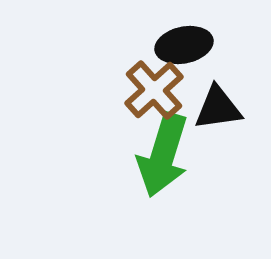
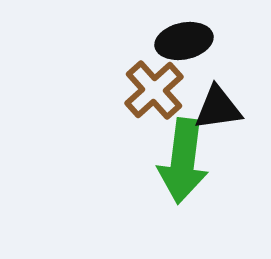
black ellipse: moved 4 px up
green arrow: moved 20 px right, 6 px down; rotated 10 degrees counterclockwise
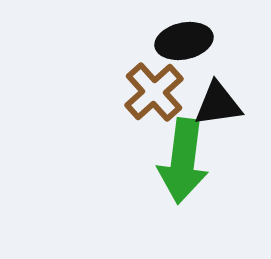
brown cross: moved 2 px down
black triangle: moved 4 px up
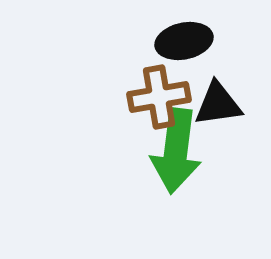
brown cross: moved 5 px right, 5 px down; rotated 32 degrees clockwise
green arrow: moved 7 px left, 10 px up
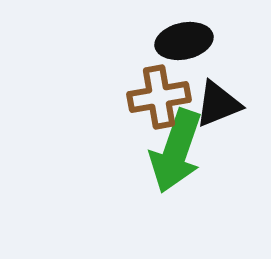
black triangle: rotated 14 degrees counterclockwise
green arrow: rotated 12 degrees clockwise
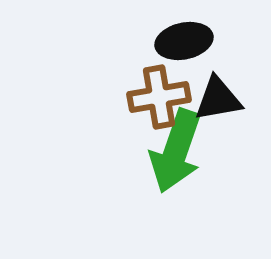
black triangle: moved 5 px up; rotated 12 degrees clockwise
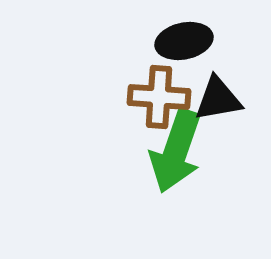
brown cross: rotated 14 degrees clockwise
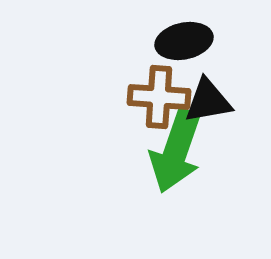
black triangle: moved 10 px left, 2 px down
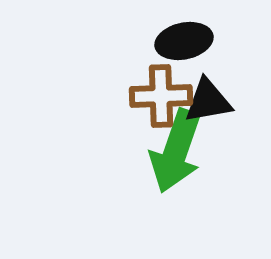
brown cross: moved 2 px right, 1 px up; rotated 6 degrees counterclockwise
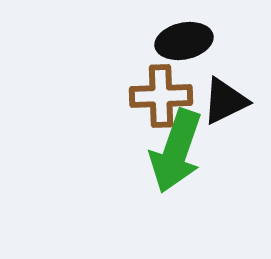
black triangle: moved 17 px right; rotated 16 degrees counterclockwise
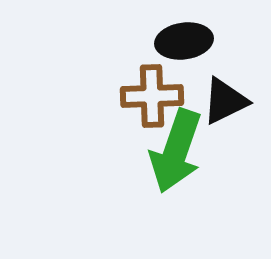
black ellipse: rotated 4 degrees clockwise
brown cross: moved 9 px left
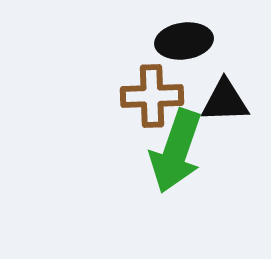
black triangle: rotated 24 degrees clockwise
